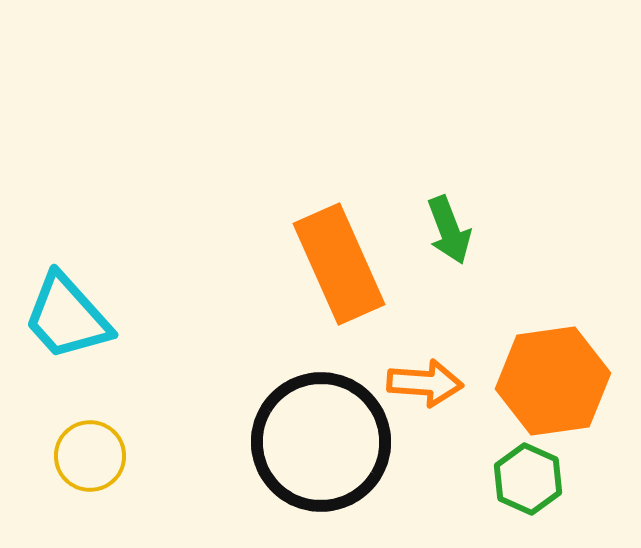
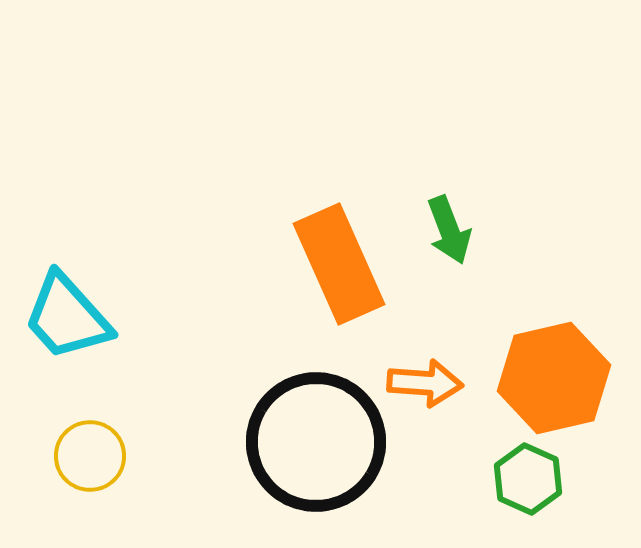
orange hexagon: moved 1 px right, 3 px up; rotated 5 degrees counterclockwise
black circle: moved 5 px left
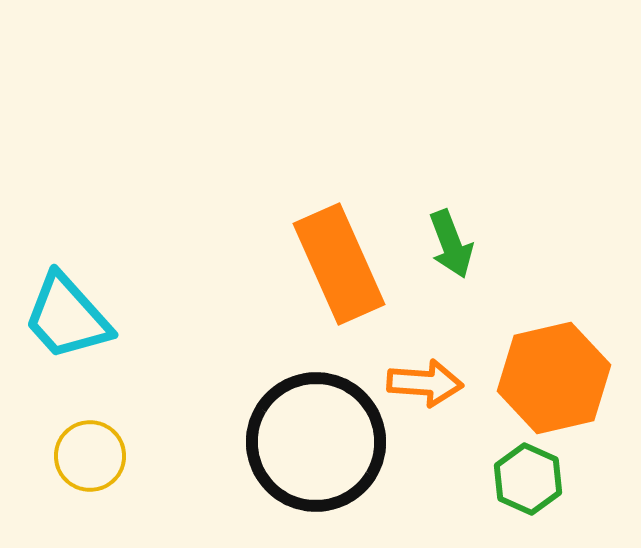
green arrow: moved 2 px right, 14 px down
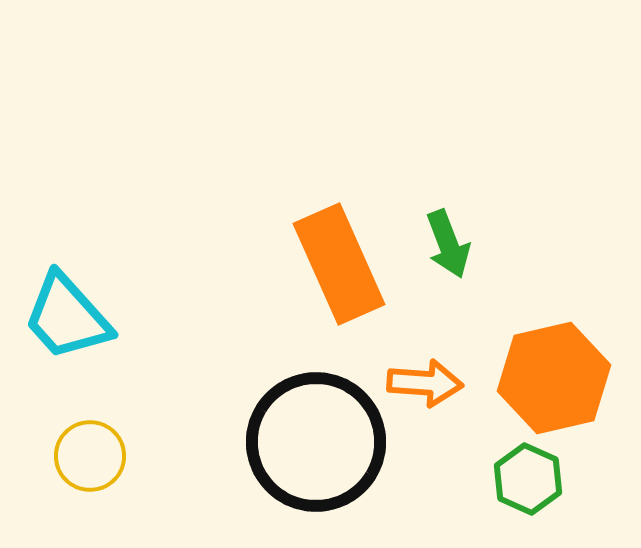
green arrow: moved 3 px left
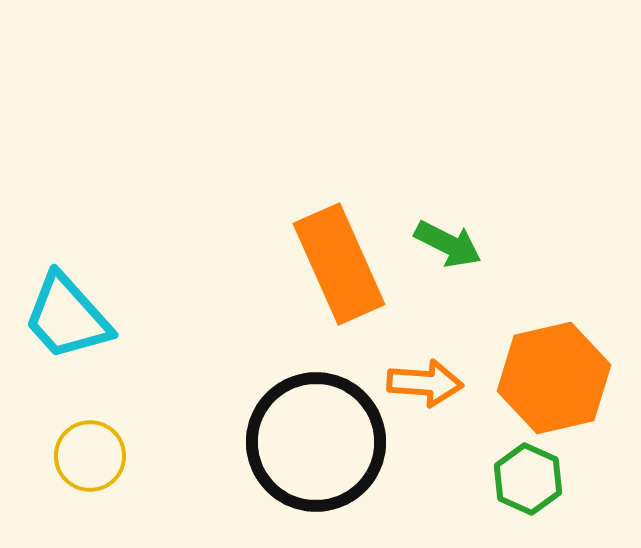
green arrow: rotated 42 degrees counterclockwise
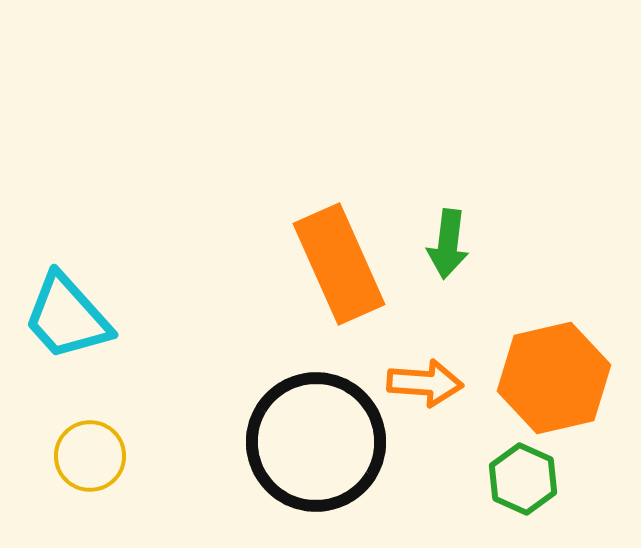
green arrow: rotated 70 degrees clockwise
green hexagon: moved 5 px left
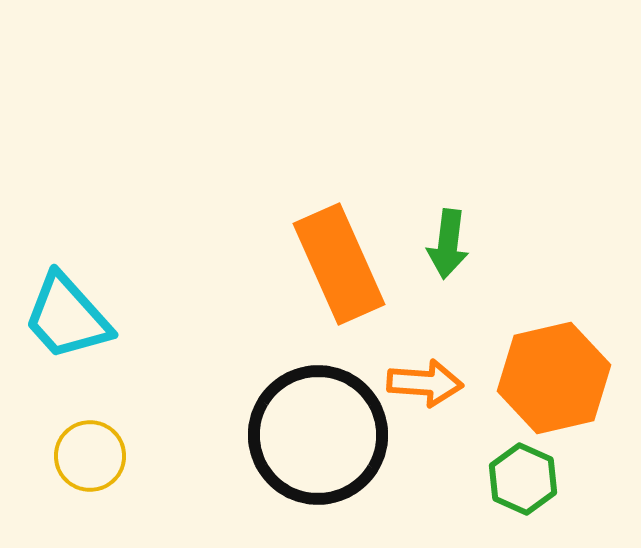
black circle: moved 2 px right, 7 px up
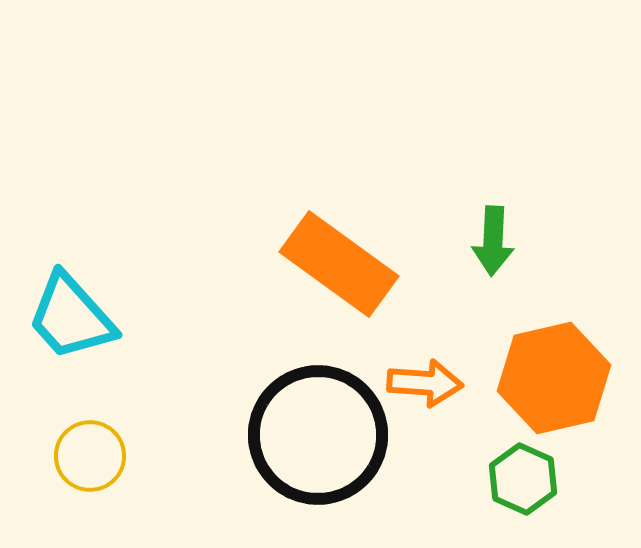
green arrow: moved 45 px right, 3 px up; rotated 4 degrees counterclockwise
orange rectangle: rotated 30 degrees counterclockwise
cyan trapezoid: moved 4 px right
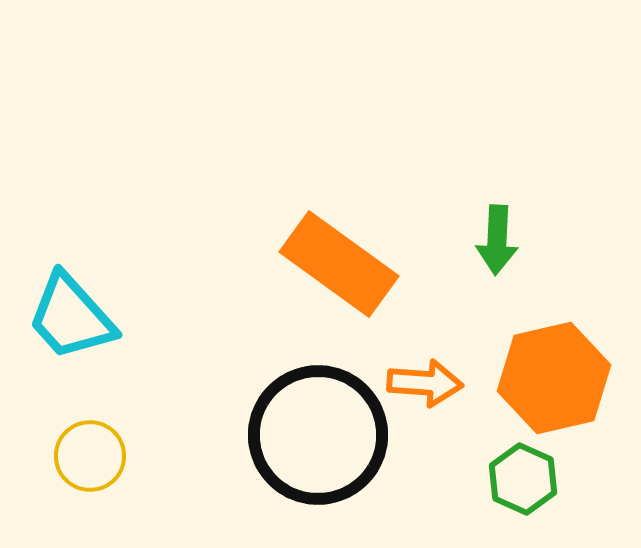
green arrow: moved 4 px right, 1 px up
